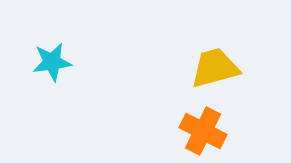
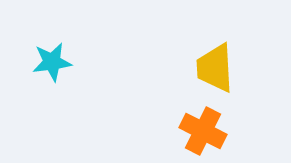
yellow trapezoid: rotated 78 degrees counterclockwise
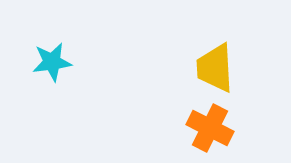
orange cross: moved 7 px right, 3 px up
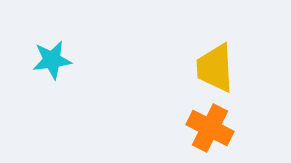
cyan star: moved 2 px up
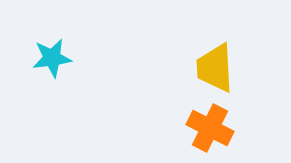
cyan star: moved 2 px up
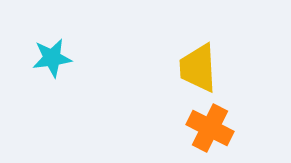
yellow trapezoid: moved 17 px left
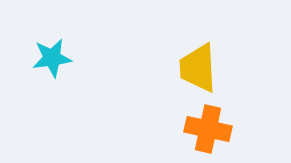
orange cross: moved 2 px left, 1 px down; rotated 15 degrees counterclockwise
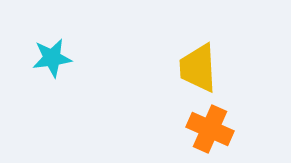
orange cross: moved 2 px right; rotated 12 degrees clockwise
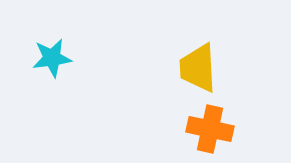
orange cross: rotated 12 degrees counterclockwise
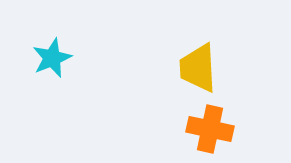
cyan star: rotated 15 degrees counterclockwise
